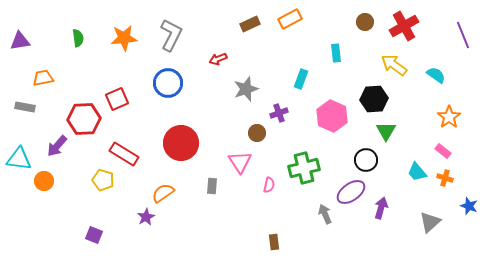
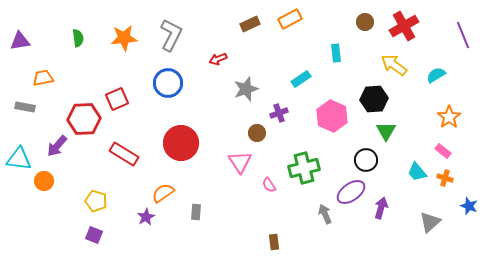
cyan semicircle at (436, 75): rotated 66 degrees counterclockwise
cyan rectangle at (301, 79): rotated 36 degrees clockwise
yellow pentagon at (103, 180): moved 7 px left, 21 px down
pink semicircle at (269, 185): rotated 133 degrees clockwise
gray rectangle at (212, 186): moved 16 px left, 26 px down
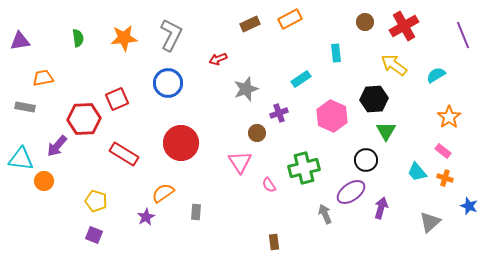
cyan triangle at (19, 159): moved 2 px right
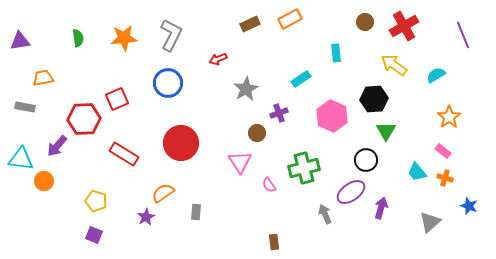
gray star at (246, 89): rotated 10 degrees counterclockwise
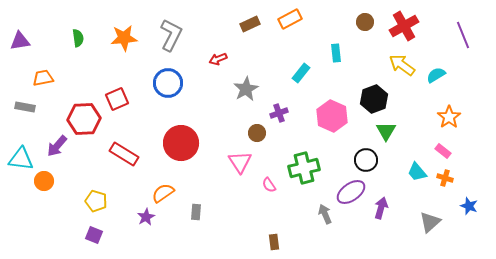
yellow arrow at (394, 65): moved 8 px right
cyan rectangle at (301, 79): moved 6 px up; rotated 18 degrees counterclockwise
black hexagon at (374, 99): rotated 16 degrees counterclockwise
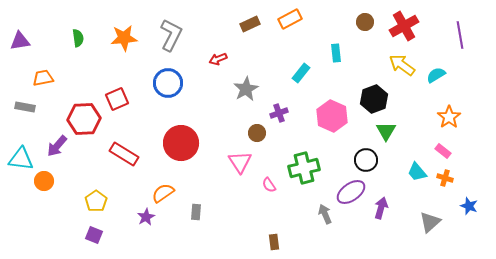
purple line at (463, 35): moved 3 px left; rotated 12 degrees clockwise
yellow pentagon at (96, 201): rotated 20 degrees clockwise
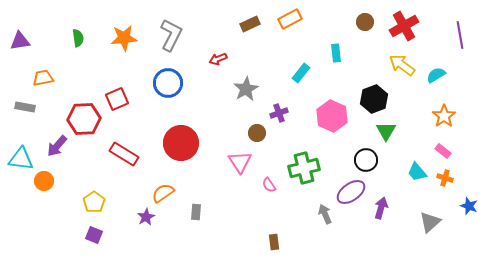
orange star at (449, 117): moved 5 px left, 1 px up
yellow pentagon at (96, 201): moved 2 px left, 1 px down
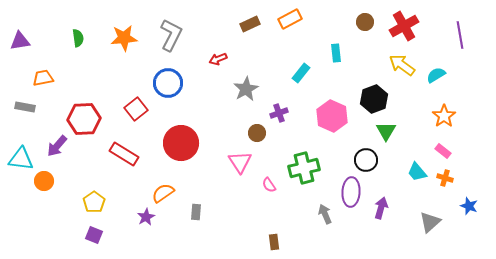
red square at (117, 99): moved 19 px right, 10 px down; rotated 15 degrees counterclockwise
purple ellipse at (351, 192): rotated 52 degrees counterclockwise
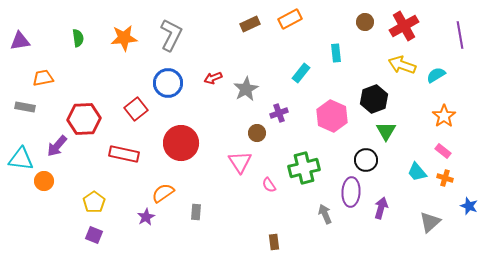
red arrow at (218, 59): moved 5 px left, 19 px down
yellow arrow at (402, 65): rotated 16 degrees counterclockwise
red rectangle at (124, 154): rotated 20 degrees counterclockwise
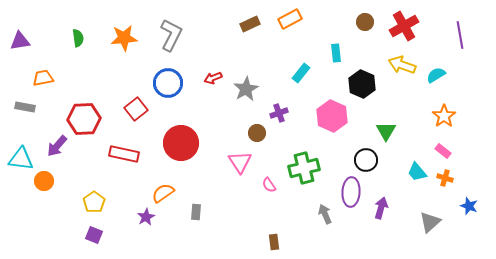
black hexagon at (374, 99): moved 12 px left, 15 px up; rotated 16 degrees counterclockwise
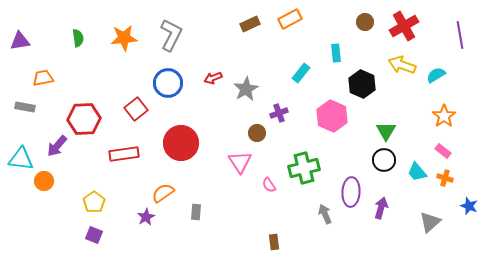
red rectangle at (124, 154): rotated 20 degrees counterclockwise
black circle at (366, 160): moved 18 px right
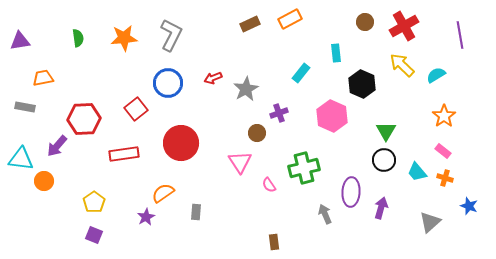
yellow arrow at (402, 65): rotated 24 degrees clockwise
